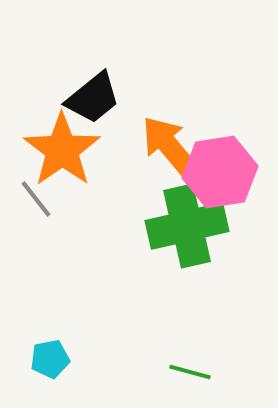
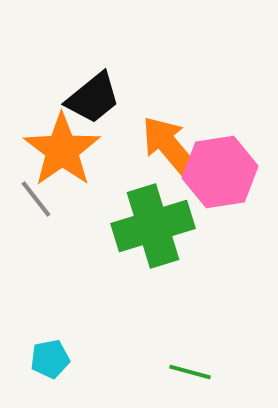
green cross: moved 34 px left; rotated 4 degrees counterclockwise
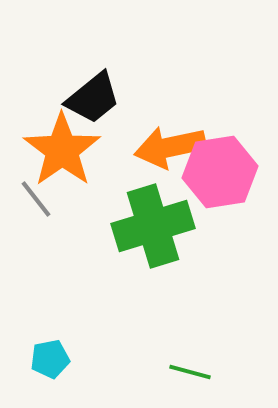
orange arrow: rotated 62 degrees counterclockwise
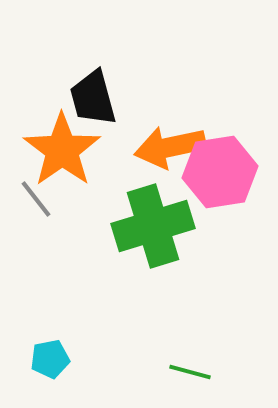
black trapezoid: rotated 114 degrees clockwise
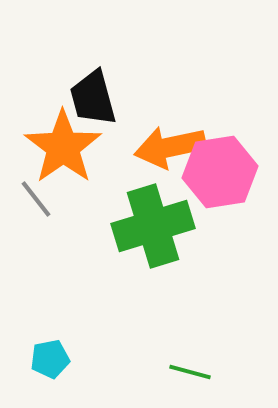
orange star: moved 1 px right, 3 px up
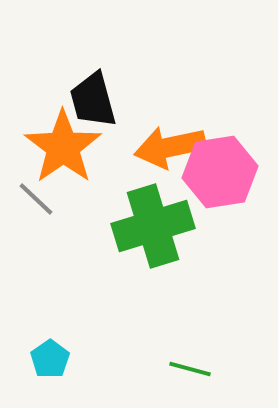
black trapezoid: moved 2 px down
gray line: rotated 9 degrees counterclockwise
cyan pentagon: rotated 24 degrees counterclockwise
green line: moved 3 px up
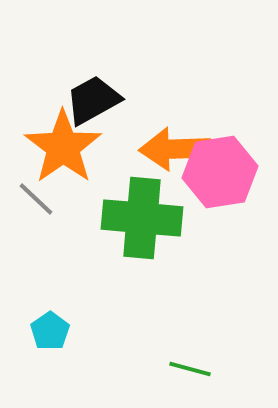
black trapezoid: rotated 76 degrees clockwise
orange arrow: moved 5 px right, 2 px down; rotated 10 degrees clockwise
green cross: moved 11 px left, 8 px up; rotated 22 degrees clockwise
cyan pentagon: moved 28 px up
